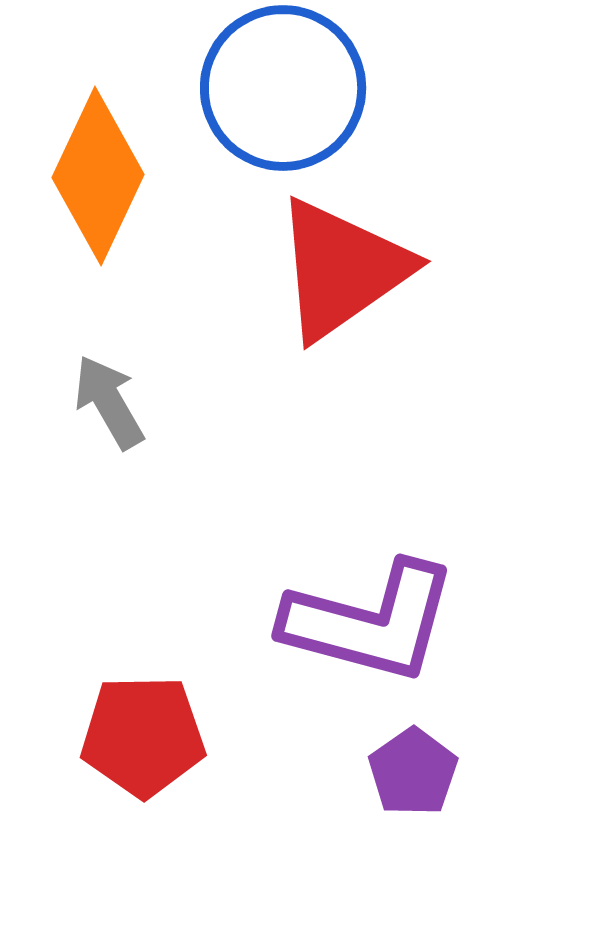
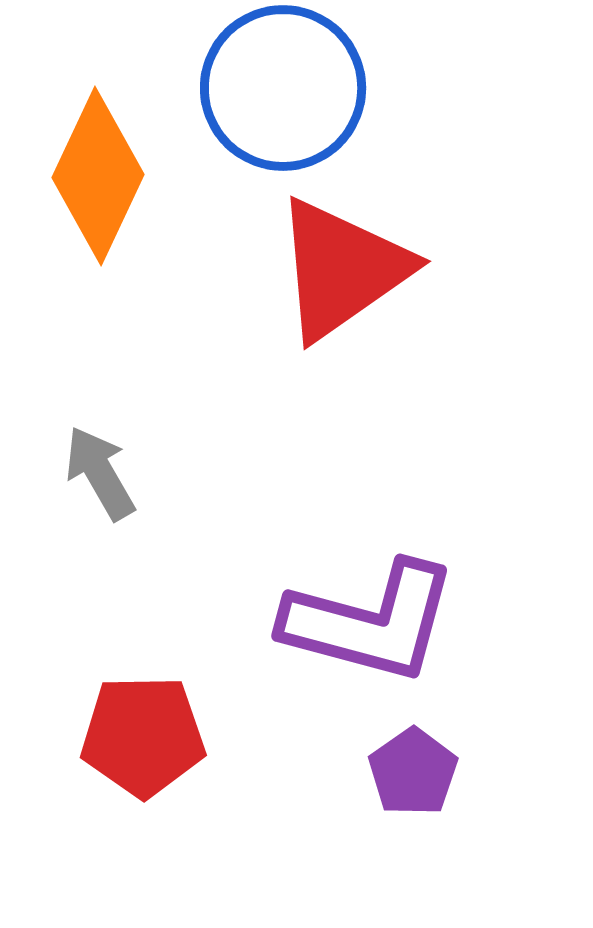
gray arrow: moved 9 px left, 71 px down
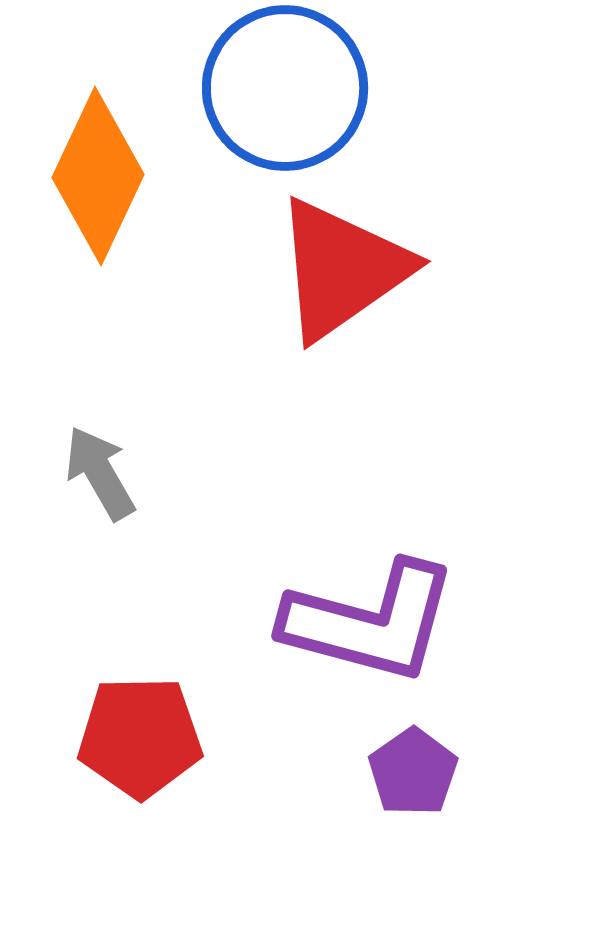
blue circle: moved 2 px right
red pentagon: moved 3 px left, 1 px down
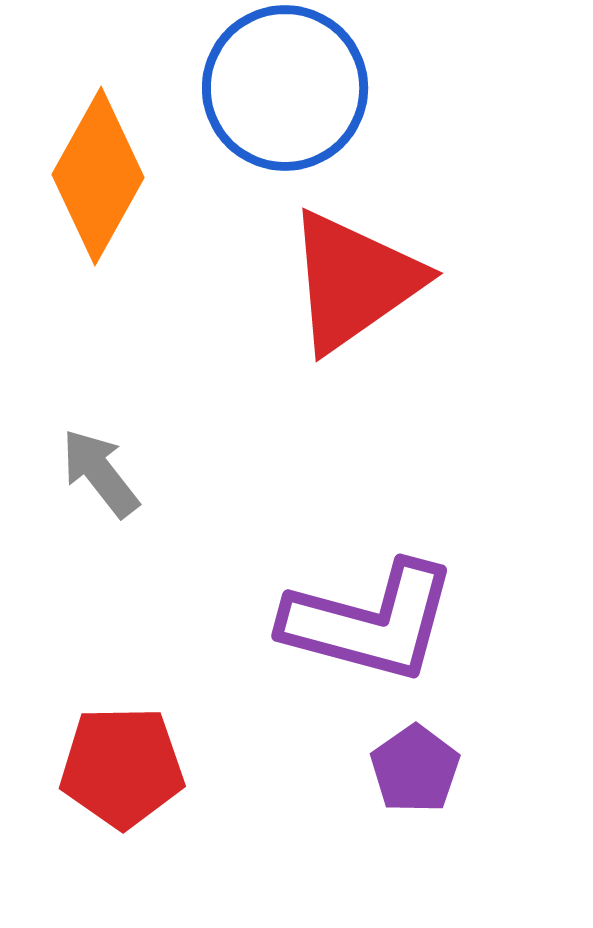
orange diamond: rotated 4 degrees clockwise
red triangle: moved 12 px right, 12 px down
gray arrow: rotated 8 degrees counterclockwise
red pentagon: moved 18 px left, 30 px down
purple pentagon: moved 2 px right, 3 px up
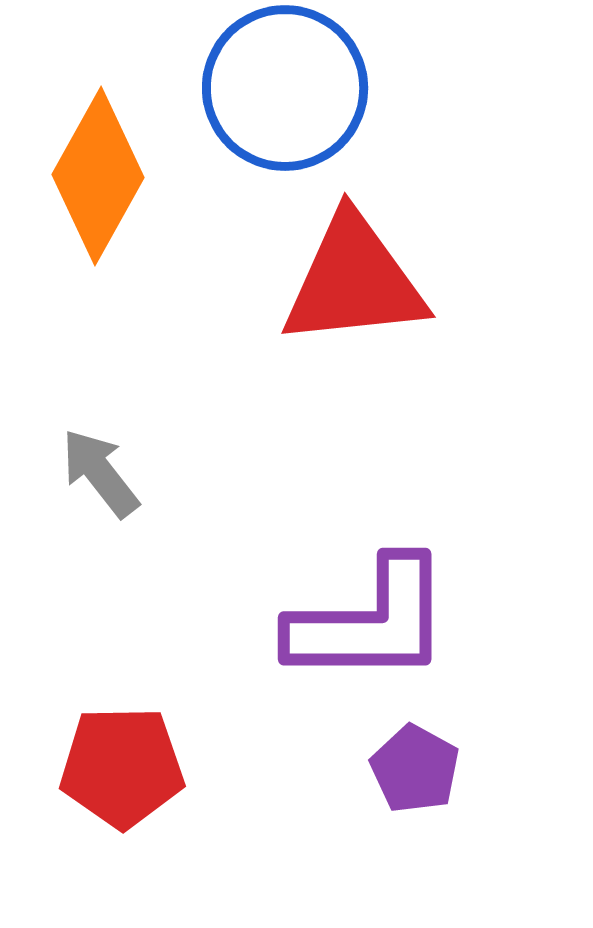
red triangle: rotated 29 degrees clockwise
purple L-shape: rotated 15 degrees counterclockwise
purple pentagon: rotated 8 degrees counterclockwise
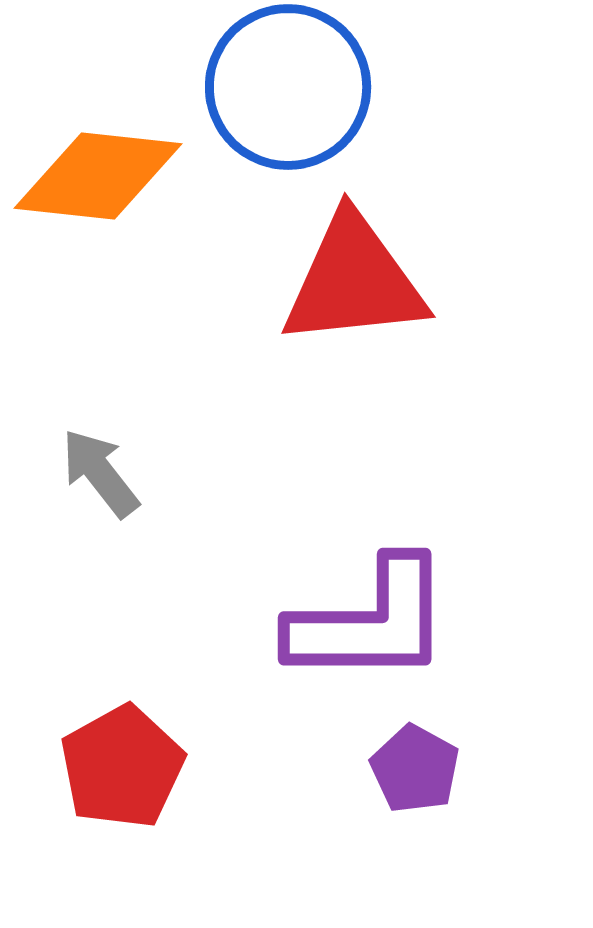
blue circle: moved 3 px right, 1 px up
orange diamond: rotated 67 degrees clockwise
red pentagon: rotated 28 degrees counterclockwise
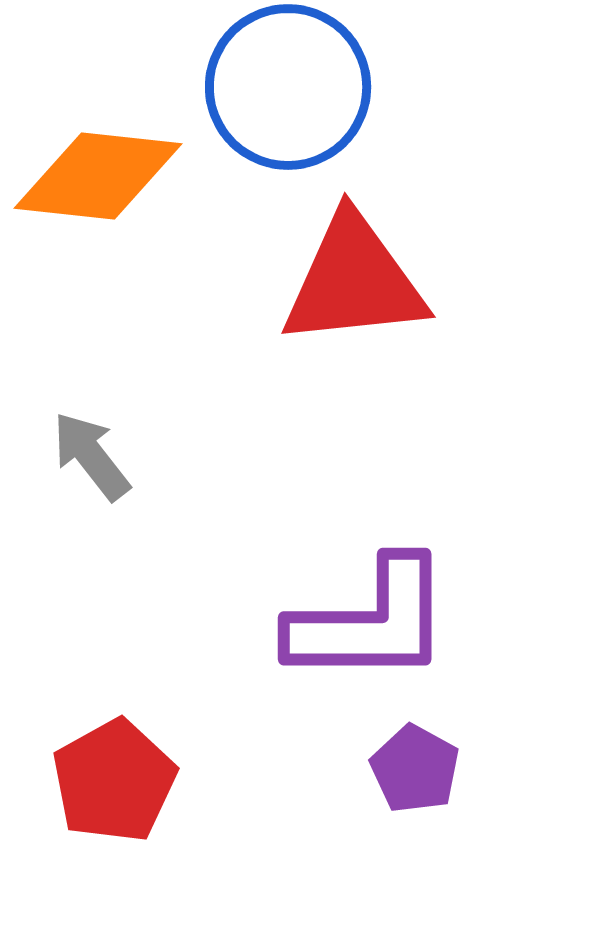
gray arrow: moved 9 px left, 17 px up
red pentagon: moved 8 px left, 14 px down
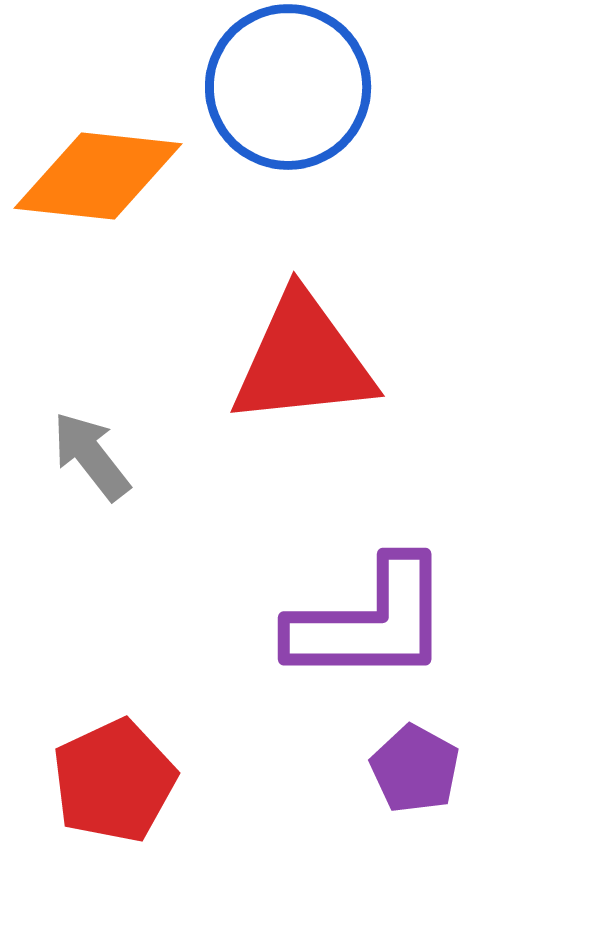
red triangle: moved 51 px left, 79 px down
red pentagon: rotated 4 degrees clockwise
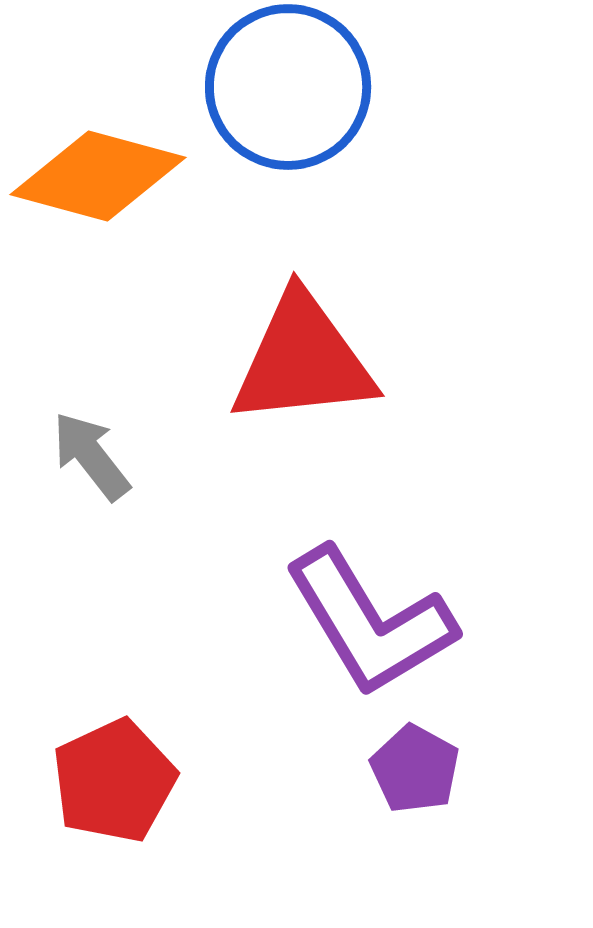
orange diamond: rotated 9 degrees clockwise
purple L-shape: rotated 59 degrees clockwise
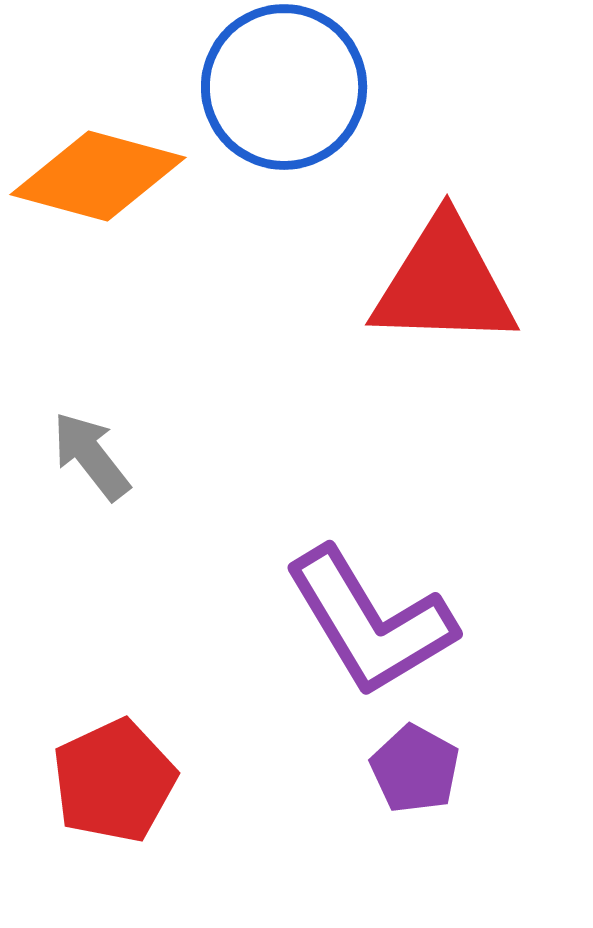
blue circle: moved 4 px left
red triangle: moved 141 px right, 77 px up; rotated 8 degrees clockwise
